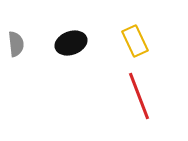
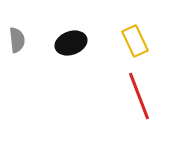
gray semicircle: moved 1 px right, 4 px up
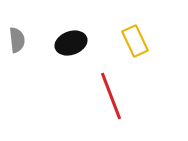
red line: moved 28 px left
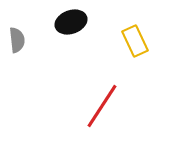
black ellipse: moved 21 px up
red line: moved 9 px left, 10 px down; rotated 54 degrees clockwise
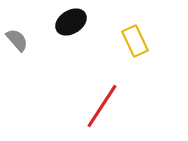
black ellipse: rotated 12 degrees counterclockwise
gray semicircle: rotated 35 degrees counterclockwise
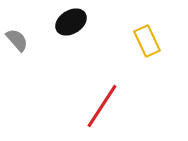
yellow rectangle: moved 12 px right
